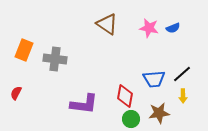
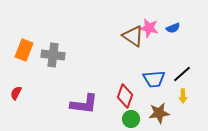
brown triangle: moved 26 px right, 12 px down
gray cross: moved 2 px left, 4 px up
red diamond: rotated 10 degrees clockwise
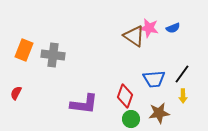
brown triangle: moved 1 px right
black line: rotated 12 degrees counterclockwise
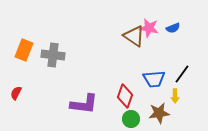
yellow arrow: moved 8 px left
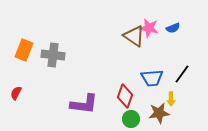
blue trapezoid: moved 2 px left, 1 px up
yellow arrow: moved 4 px left, 3 px down
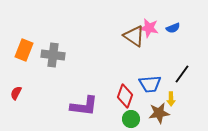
blue trapezoid: moved 2 px left, 6 px down
purple L-shape: moved 2 px down
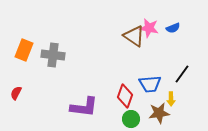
purple L-shape: moved 1 px down
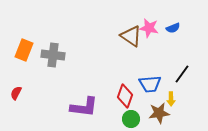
brown triangle: moved 3 px left
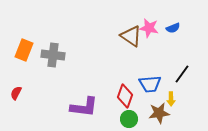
green circle: moved 2 px left
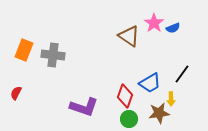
pink star: moved 5 px right, 5 px up; rotated 24 degrees clockwise
brown triangle: moved 2 px left
blue trapezoid: moved 1 px up; rotated 25 degrees counterclockwise
purple L-shape: rotated 12 degrees clockwise
